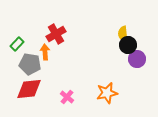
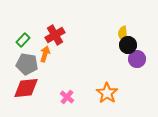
red cross: moved 1 px left, 1 px down
green rectangle: moved 6 px right, 4 px up
orange arrow: moved 2 px down; rotated 21 degrees clockwise
gray pentagon: moved 3 px left
red diamond: moved 3 px left, 1 px up
orange star: rotated 25 degrees counterclockwise
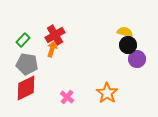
yellow semicircle: moved 2 px right, 2 px up; rotated 112 degrees clockwise
orange arrow: moved 7 px right, 5 px up
red diamond: rotated 20 degrees counterclockwise
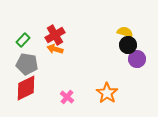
orange arrow: moved 3 px right; rotated 91 degrees counterclockwise
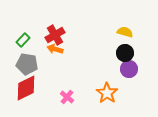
black circle: moved 3 px left, 8 px down
purple circle: moved 8 px left, 10 px down
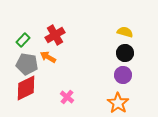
orange arrow: moved 7 px left, 8 px down; rotated 14 degrees clockwise
purple circle: moved 6 px left, 6 px down
orange star: moved 11 px right, 10 px down
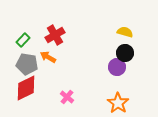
purple circle: moved 6 px left, 8 px up
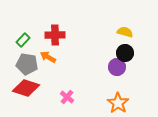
red cross: rotated 30 degrees clockwise
red diamond: rotated 44 degrees clockwise
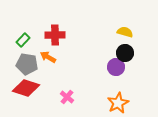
purple circle: moved 1 px left
orange star: rotated 10 degrees clockwise
